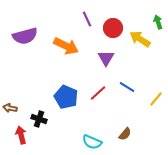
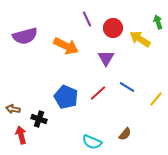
brown arrow: moved 3 px right, 1 px down
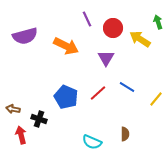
brown semicircle: rotated 40 degrees counterclockwise
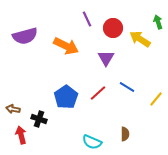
blue pentagon: rotated 15 degrees clockwise
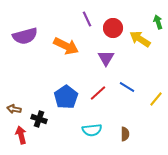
brown arrow: moved 1 px right
cyan semicircle: moved 12 px up; rotated 30 degrees counterclockwise
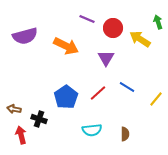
purple line: rotated 42 degrees counterclockwise
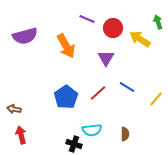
orange arrow: rotated 35 degrees clockwise
black cross: moved 35 px right, 25 px down
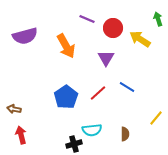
green arrow: moved 3 px up
yellow line: moved 19 px down
black cross: rotated 35 degrees counterclockwise
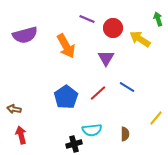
purple semicircle: moved 1 px up
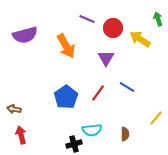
red line: rotated 12 degrees counterclockwise
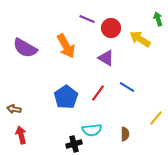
red circle: moved 2 px left
purple semicircle: moved 13 px down; rotated 45 degrees clockwise
purple triangle: rotated 30 degrees counterclockwise
